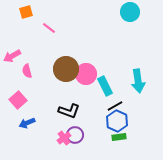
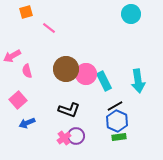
cyan circle: moved 1 px right, 2 px down
cyan rectangle: moved 1 px left, 5 px up
black L-shape: moved 1 px up
purple circle: moved 1 px right, 1 px down
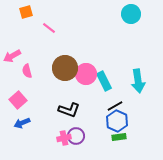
brown circle: moved 1 px left, 1 px up
blue arrow: moved 5 px left
pink cross: rotated 24 degrees clockwise
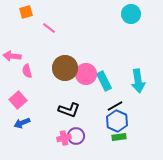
pink arrow: rotated 36 degrees clockwise
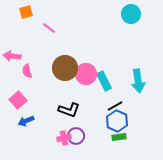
blue arrow: moved 4 px right, 2 px up
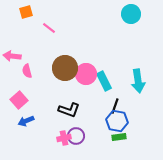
pink square: moved 1 px right
black line: rotated 42 degrees counterclockwise
blue hexagon: rotated 15 degrees counterclockwise
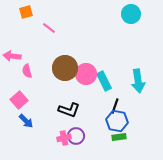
blue arrow: rotated 112 degrees counterclockwise
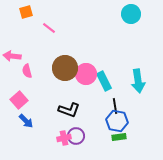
black line: rotated 28 degrees counterclockwise
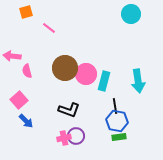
cyan rectangle: rotated 42 degrees clockwise
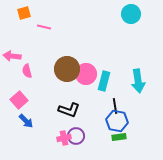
orange square: moved 2 px left, 1 px down
pink line: moved 5 px left, 1 px up; rotated 24 degrees counterclockwise
brown circle: moved 2 px right, 1 px down
